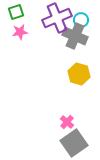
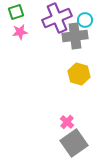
cyan circle: moved 4 px right
gray cross: rotated 30 degrees counterclockwise
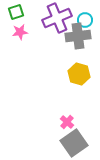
gray cross: moved 3 px right
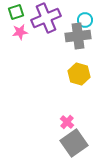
purple cross: moved 11 px left
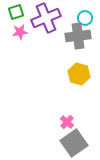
cyan circle: moved 2 px up
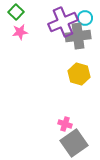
green square: rotated 28 degrees counterclockwise
purple cross: moved 17 px right, 4 px down
pink cross: moved 2 px left, 2 px down; rotated 24 degrees counterclockwise
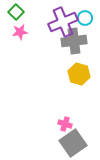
gray cross: moved 4 px left, 5 px down
gray square: moved 1 px left
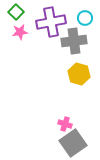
purple cross: moved 12 px left; rotated 12 degrees clockwise
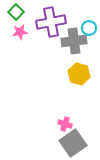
cyan circle: moved 4 px right, 10 px down
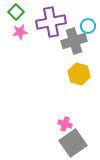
cyan circle: moved 1 px left, 2 px up
gray cross: rotated 10 degrees counterclockwise
